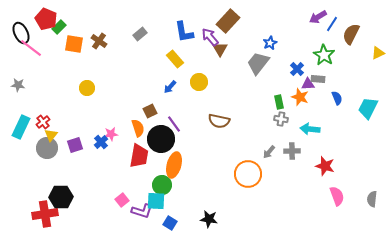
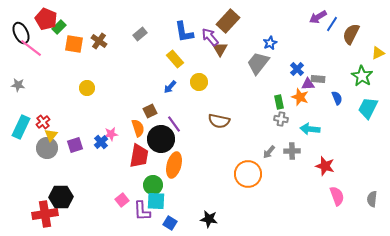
green star at (324, 55): moved 38 px right, 21 px down
green circle at (162, 185): moved 9 px left
purple L-shape at (142, 211): rotated 70 degrees clockwise
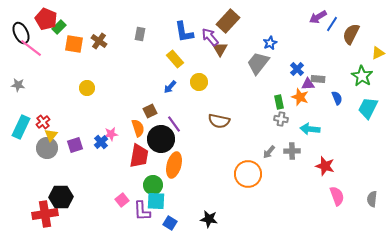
gray rectangle at (140, 34): rotated 40 degrees counterclockwise
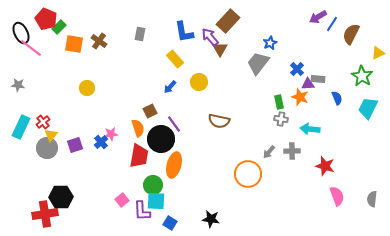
black star at (209, 219): moved 2 px right
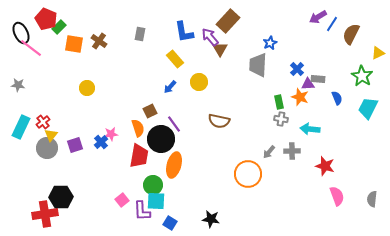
gray trapezoid at (258, 63): moved 2 px down; rotated 35 degrees counterclockwise
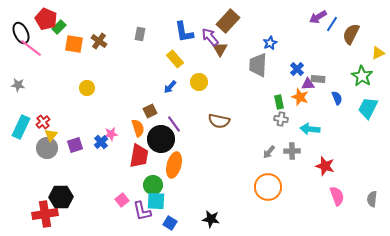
orange circle at (248, 174): moved 20 px right, 13 px down
purple L-shape at (142, 211): rotated 10 degrees counterclockwise
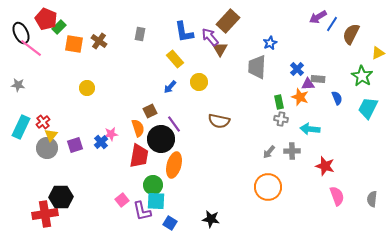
gray trapezoid at (258, 65): moved 1 px left, 2 px down
